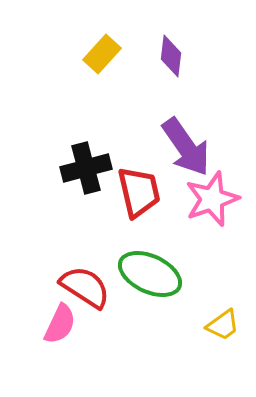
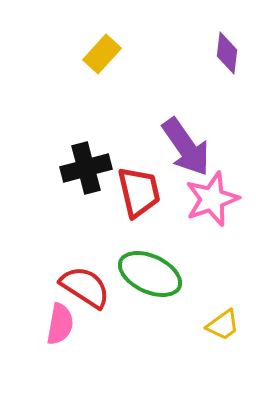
purple diamond: moved 56 px right, 3 px up
pink semicircle: rotated 15 degrees counterclockwise
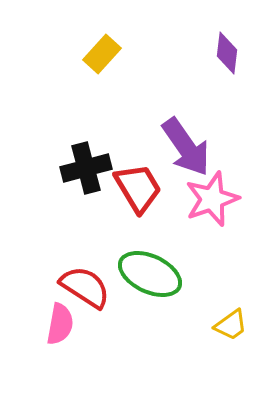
red trapezoid: moved 1 px left, 4 px up; rotated 18 degrees counterclockwise
yellow trapezoid: moved 8 px right
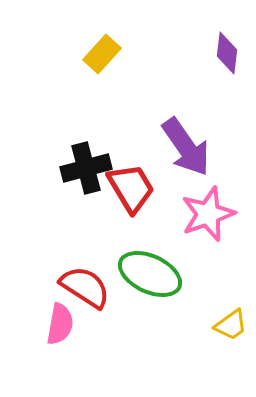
red trapezoid: moved 7 px left
pink star: moved 4 px left, 15 px down
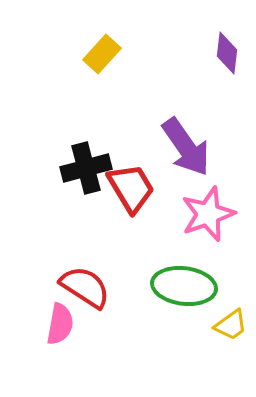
green ellipse: moved 34 px right, 12 px down; rotated 18 degrees counterclockwise
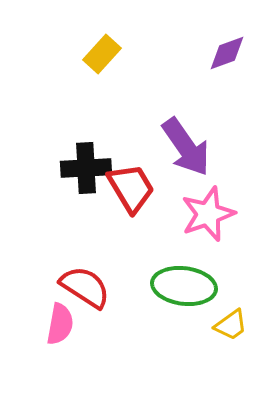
purple diamond: rotated 63 degrees clockwise
black cross: rotated 12 degrees clockwise
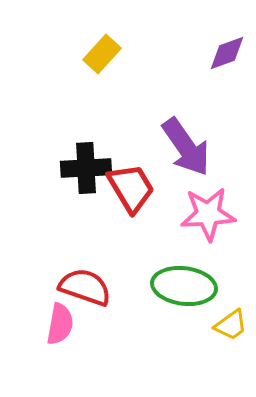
pink star: rotated 16 degrees clockwise
red semicircle: rotated 14 degrees counterclockwise
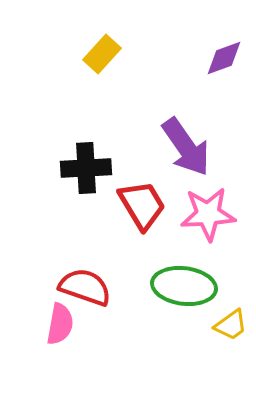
purple diamond: moved 3 px left, 5 px down
red trapezoid: moved 11 px right, 17 px down
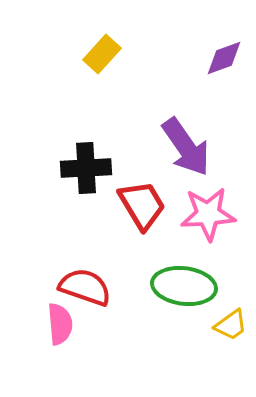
pink semicircle: rotated 15 degrees counterclockwise
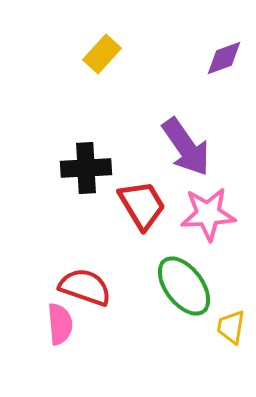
green ellipse: rotated 46 degrees clockwise
yellow trapezoid: moved 2 px down; rotated 135 degrees clockwise
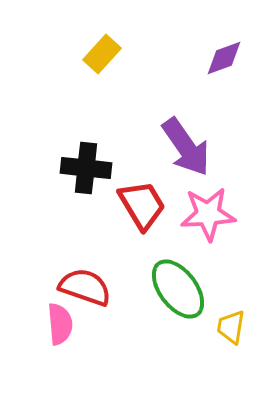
black cross: rotated 9 degrees clockwise
green ellipse: moved 6 px left, 3 px down
